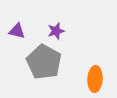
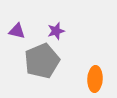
gray pentagon: moved 2 px left, 1 px up; rotated 20 degrees clockwise
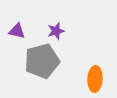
gray pentagon: rotated 8 degrees clockwise
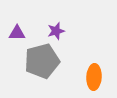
purple triangle: moved 2 px down; rotated 12 degrees counterclockwise
orange ellipse: moved 1 px left, 2 px up
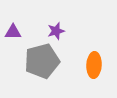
purple triangle: moved 4 px left, 1 px up
orange ellipse: moved 12 px up
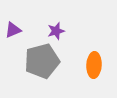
purple triangle: moved 2 px up; rotated 24 degrees counterclockwise
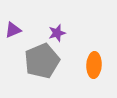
purple star: moved 1 px right, 2 px down
gray pentagon: rotated 8 degrees counterclockwise
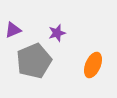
gray pentagon: moved 8 px left
orange ellipse: moved 1 px left; rotated 20 degrees clockwise
